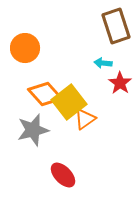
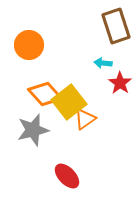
orange circle: moved 4 px right, 3 px up
red ellipse: moved 4 px right, 1 px down
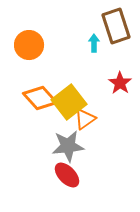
cyan arrow: moved 9 px left, 20 px up; rotated 84 degrees clockwise
orange diamond: moved 5 px left, 4 px down
gray star: moved 35 px right, 16 px down; rotated 8 degrees clockwise
red ellipse: moved 1 px up
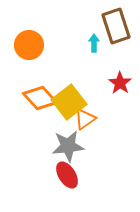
red ellipse: rotated 12 degrees clockwise
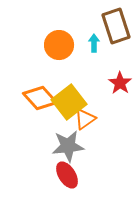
orange circle: moved 30 px right
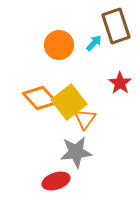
cyan arrow: rotated 42 degrees clockwise
orange triangle: rotated 20 degrees counterclockwise
gray star: moved 8 px right, 6 px down
red ellipse: moved 11 px left, 6 px down; rotated 76 degrees counterclockwise
